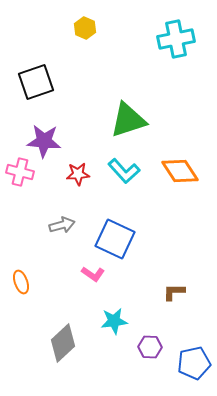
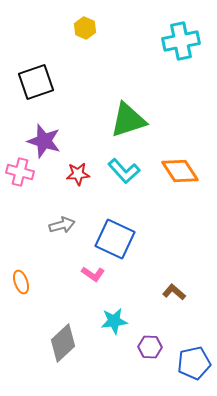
cyan cross: moved 5 px right, 2 px down
purple star: rotated 12 degrees clockwise
brown L-shape: rotated 40 degrees clockwise
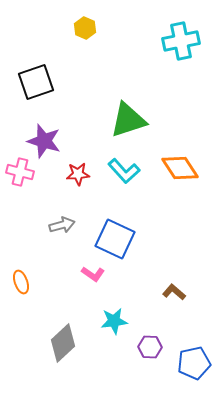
orange diamond: moved 3 px up
